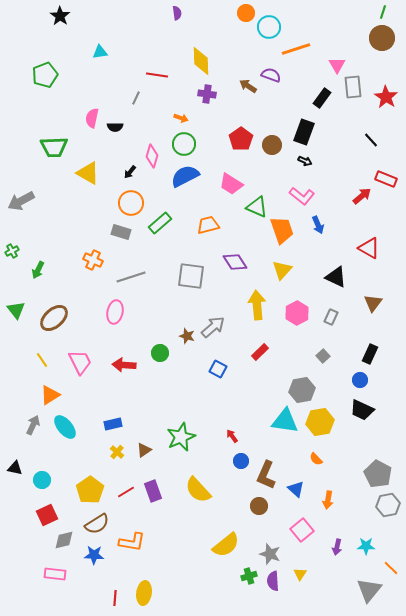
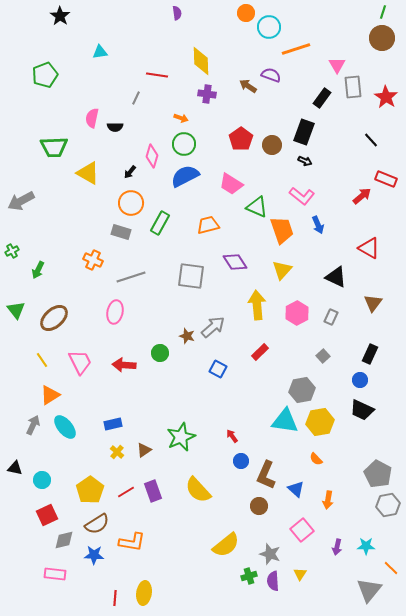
green rectangle at (160, 223): rotated 20 degrees counterclockwise
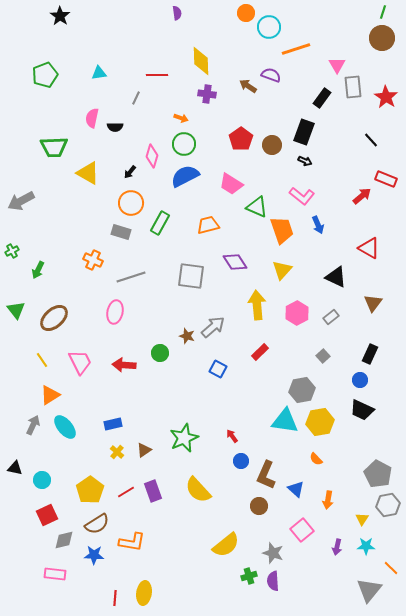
cyan triangle at (100, 52): moved 1 px left, 21 px down
red line at (157, 75): rotated 10 degrees counterclockwise
gray rectangle at (331, 317): rotated 28 degrees clockwise
green star at (181, 437): moved 3 px right, 1 px down
gray star at (270, 554): moved 3 px right, 1 px up
yellow triangle at (300, 574): moved 62 px right, 55 px up
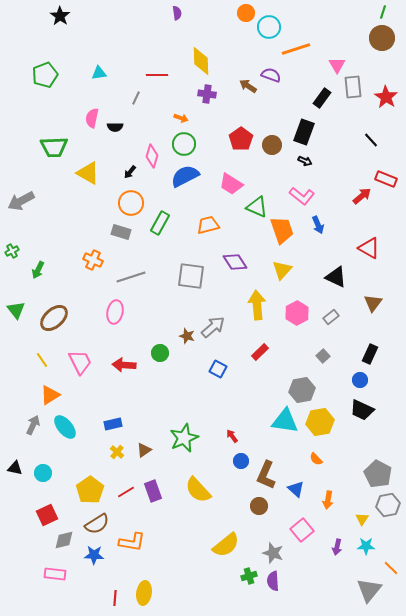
cyan circle at (42, 480): moved 1 px right, 7 px up
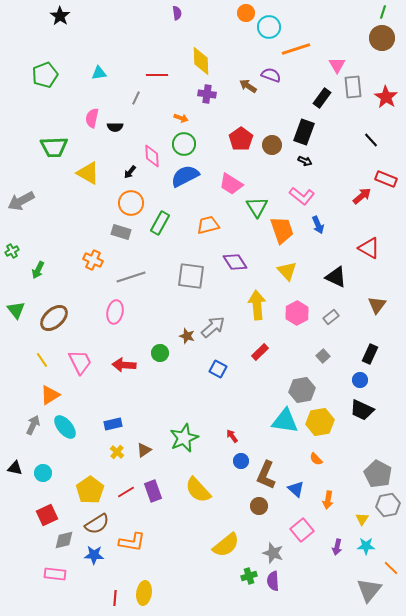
pink diamond at (152, 156): rotated 20 degrees counterclockwise
green triangle at (257, 207): rotated 35 degrees clockwise
yellow triangle at (282, 270): moved 5 px right, 1 px down; rotated 25 degrees counterclockwise
brown triangle at (373, 303): moved 4 px right, 2 px down
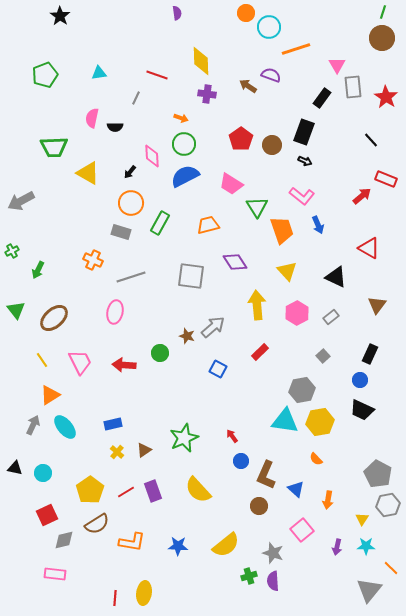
red line at (157, 75): rotated 20 degrees clockwise
blue star at (94, 555): moved 84 px right, 9 px up
